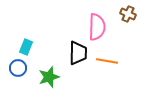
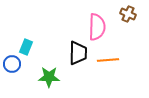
orange line: moved 1 px right, 1 px up; rotated 15 degrees counterclockwise
blue circle: moved 6 px left, 4 px up
green star: rotated 20 degrees clockwise
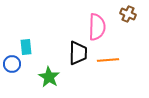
cyan rectangle: rotated 28 degrees counterclockwise
green star: rotated 30 degrees clockwise
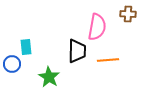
brown cross: rotated 21 degrees counterclockwise
pink semicircle: rotated 8 degrees clockwise
black trapezoid: moved 1 px left, 2 px up
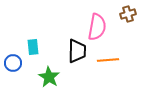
brown cross: rotated 21 degrees counterclockwise
cyan rectangle: moved 7 px right
blue circle: moved 1 px right, 1 px up
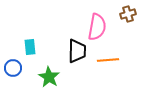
cyan rectangle: moved 3 px left
blue circle: moved 5 px down
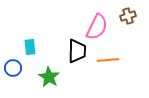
brown cross: moved 2 px down
pink semicircle: rotated 16 degrees clockwise
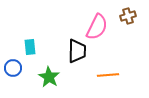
orange line: moved 15 px down
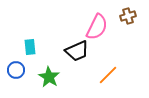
black trapezoid: rotated 65 degrees clockwise
blue circle: moved 3 px right, 2 px down
orange line: rotated 40 degrees counterclockwise
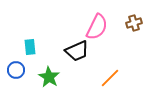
brown cross: moved 6 px right, 7 px down
orange line: moved 2 px right, 3 px down
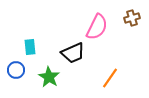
brown cross: moved 2 px left, 5 px up
black trapezoid: moved 4 px left, 2 px down
orange line: rotated 10 degrees counterclockwise
